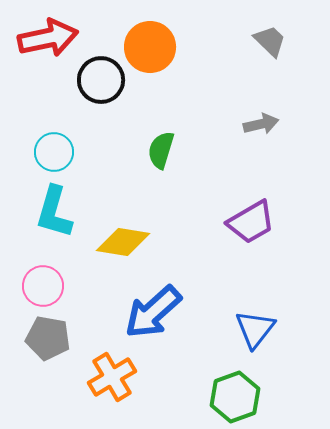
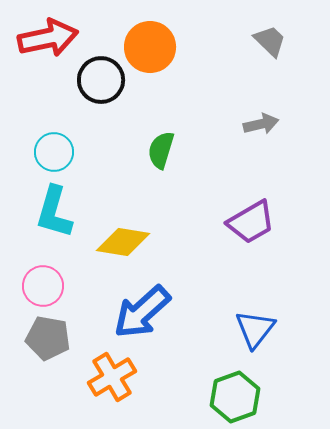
blue arrow: moved 11 px left
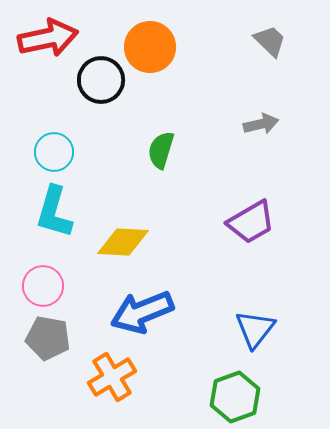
yellow diamond: rotated 6 degrees counterclockwise
blue arrow: rotated 20 degrees clockwise
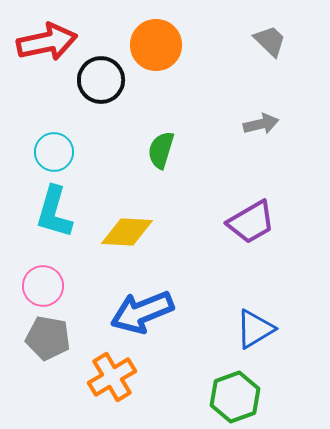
red arrow: moved 1 px left, 4 px down
orange circle: moved 6 px right, 2 px up
yellow diamond: moved 4 px right, 10 px up
blue triangle: rotated 21 degrees clockwise
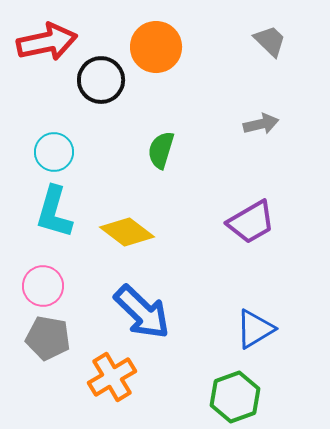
orange circle: moved 2 px down
yellow diamond: rotated 34 degrees clockwise
blue arrow: rotated 114 degrees counterclockwise
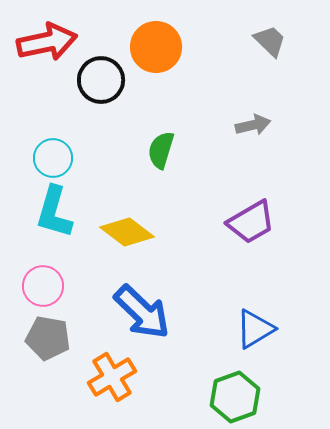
gray arrow: moved 8 px left, 1 px down
cyan circle: moved 1 px left, 6 px down
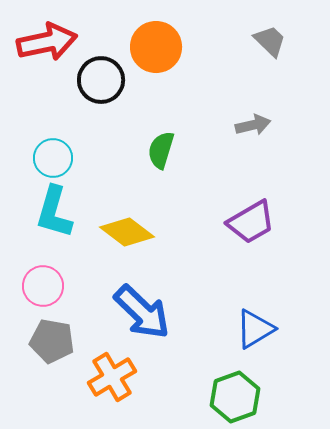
gray pentagon: moved 4 px right, 3 px down
